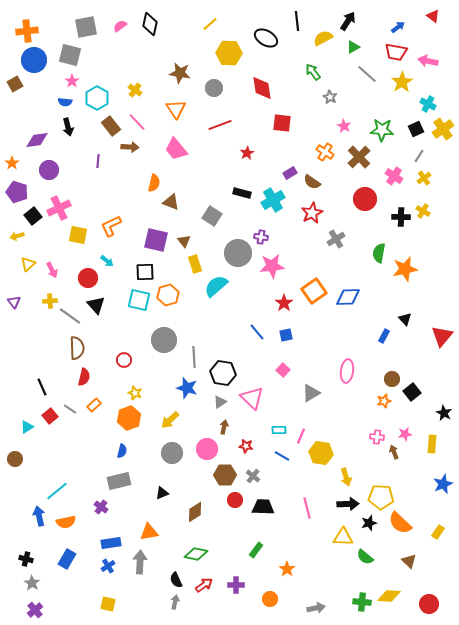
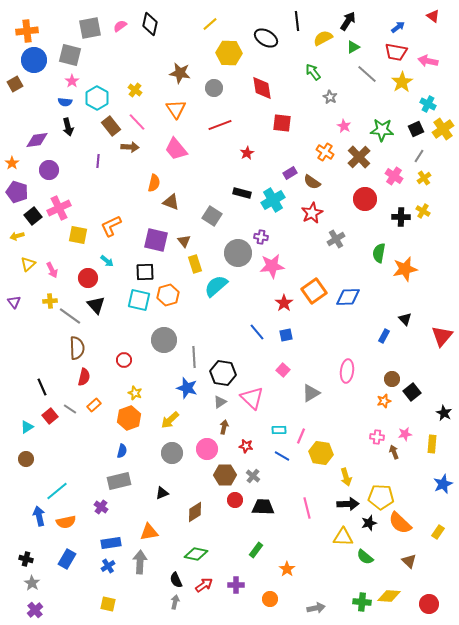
gray square at (86, 27): moved 4 px right, 1 px down
brown circle at (15, 459): moved 11 px right
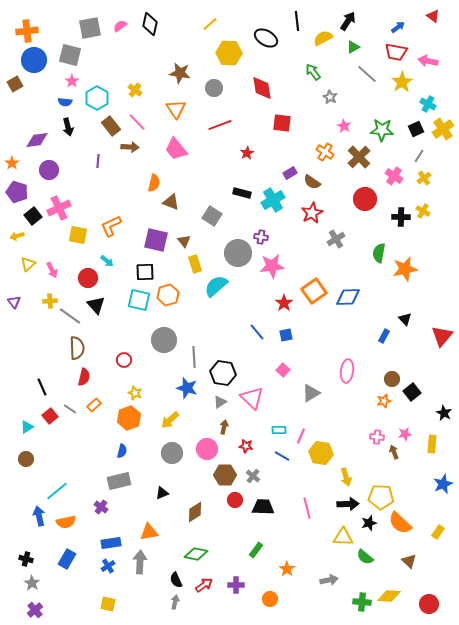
gray arrow at (316, 608): moved 13 px right, 28 px up
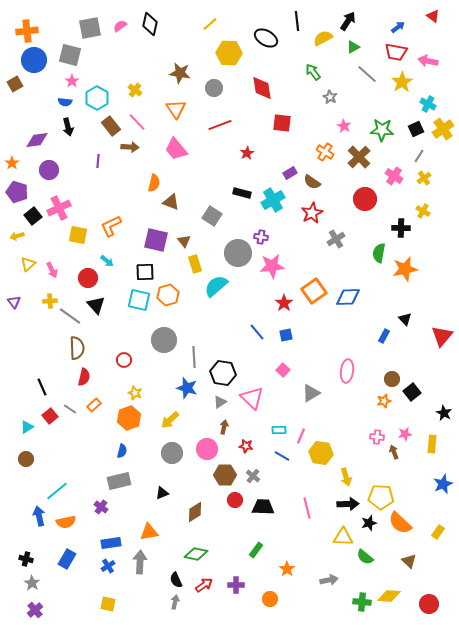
black cross at (401, 217): moved 11 px down
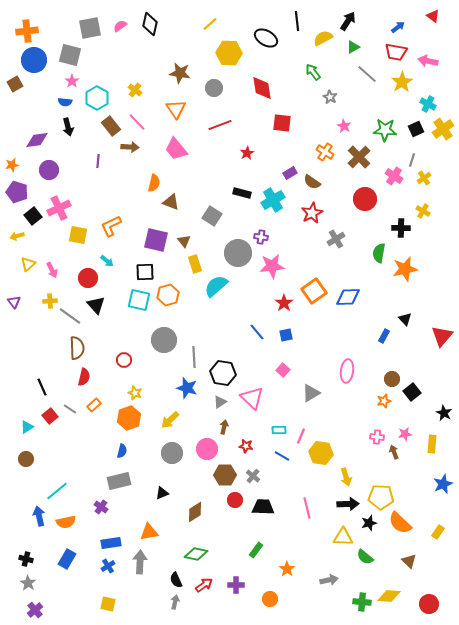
green star at (382, 130): moved 3 px right
gray line at (419, 156): moved 7 px left, 4 px down; rotated 16 degrees counterclockwise
orange star at (12, 163): moved 2 px down; rotated 24 degrees clockwise
gray star at (32, 583): moved 4 px left
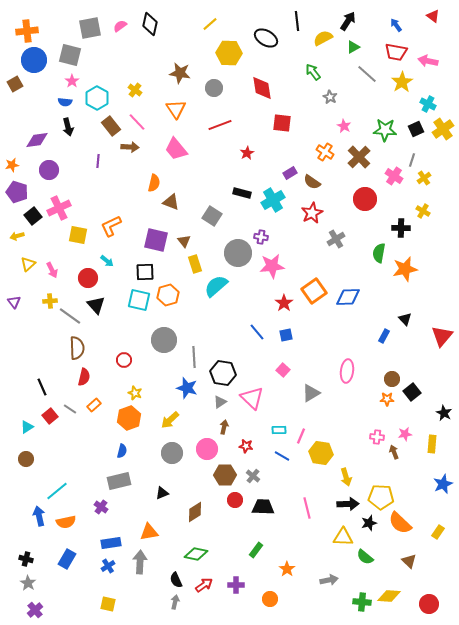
blue arrow at (398, 27): moved 2 px left, 2 px up; rotated 88 degrees counterclockwise
orange star at (384, 401): moved 3 px right, 2 px up; rotated 16 degrees clockwise
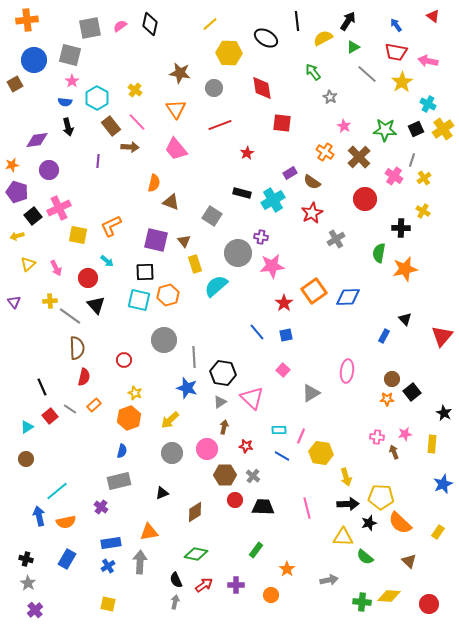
orange cross at (27, 31): moved 11 px up
pink arrow at (52, 270): moved 4 px right, 2 px up
orange circle at (270, 599): moved 1 px right, 4 px up
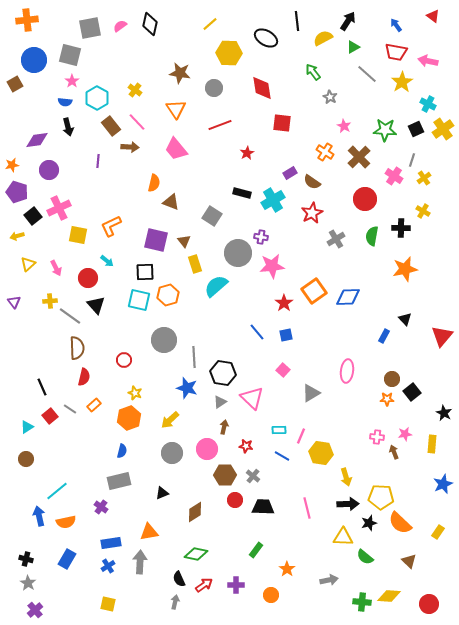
green semicircle at (379, 253): moved 7 px left, 17 px up
black semicircle at (176, 580): moved 3 px right, 1 px up
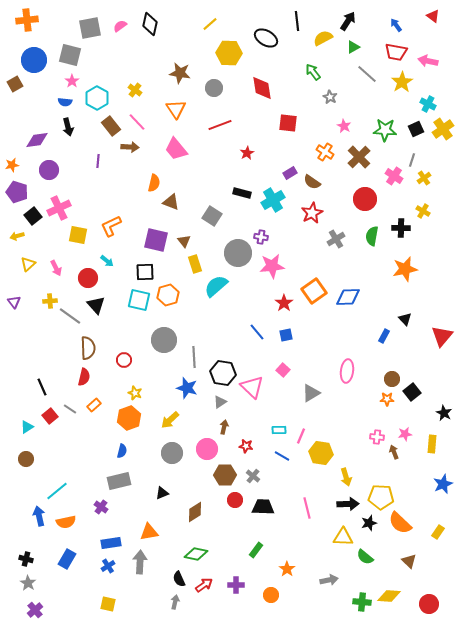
red square at (282, 123): moved 6 px right
brown semicircle at (77, 348): moved 11 px right
pink triangle at (252, 398): moved 11 px up
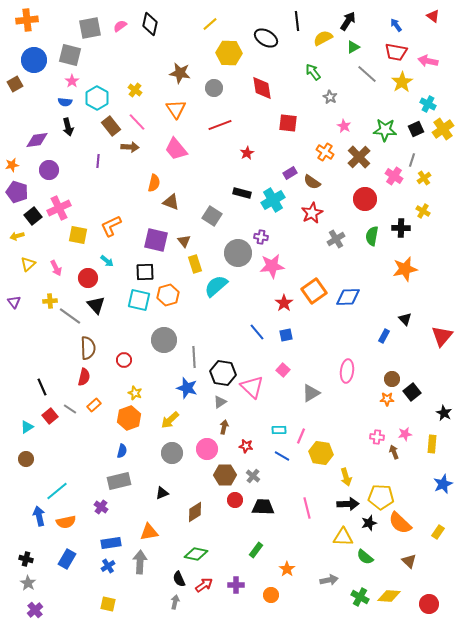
green cross at (362, 602): moved 2 px left, 5 px up; rotated 24 degrees clockwise
